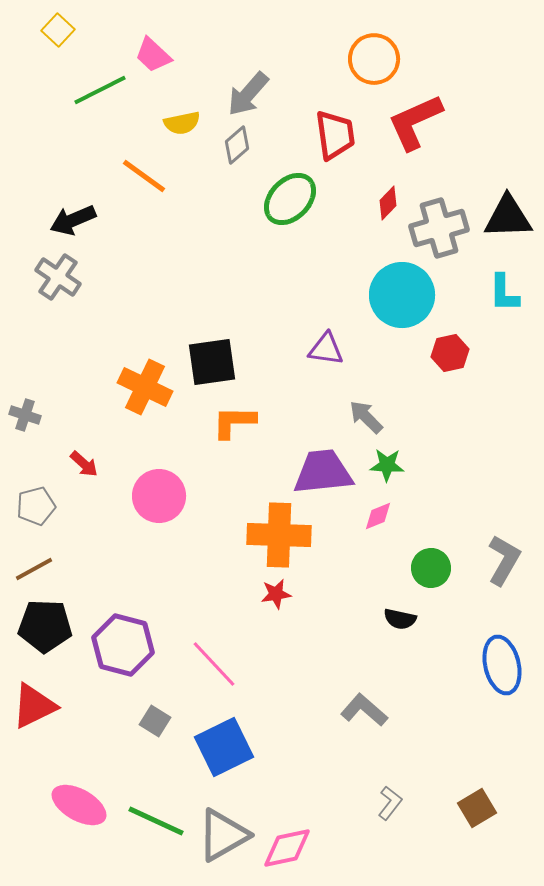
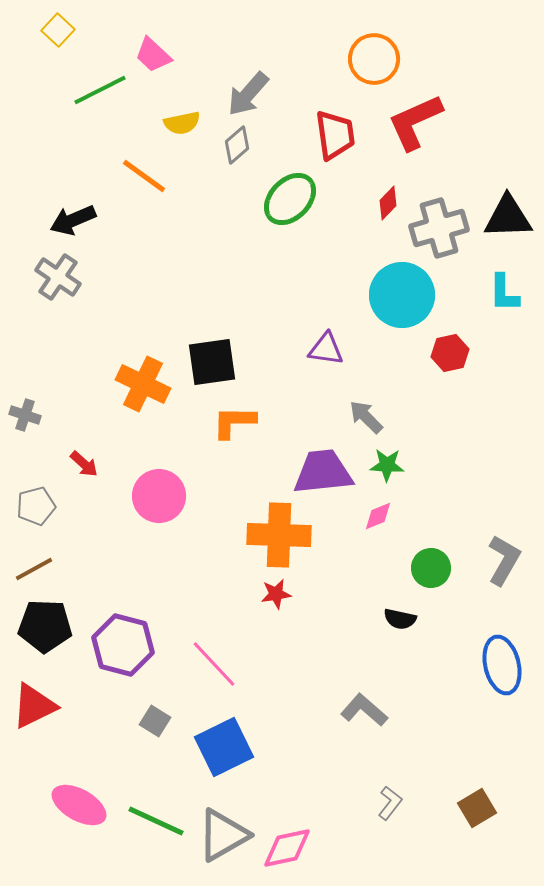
orange cross at (145, 387): moved 2 px left, 3 px up
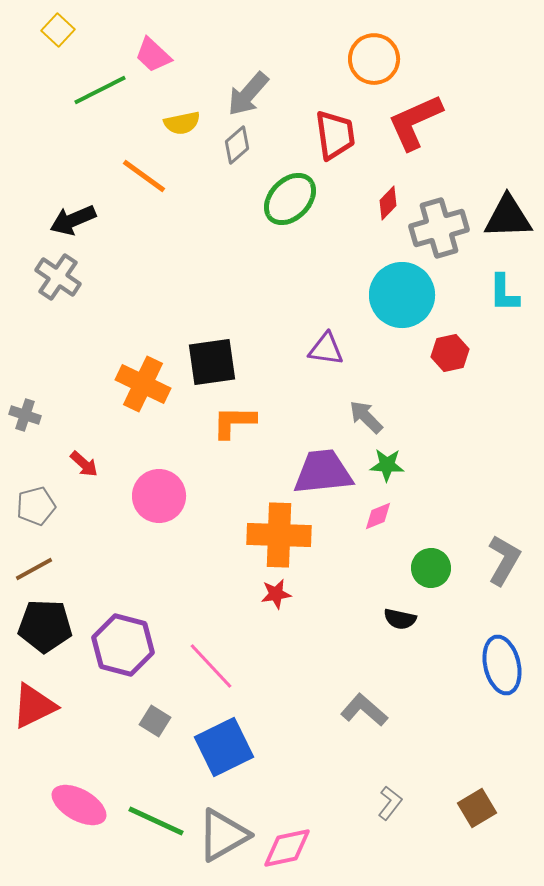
pink line at (214, 664): moved 3 px left, 2 px down
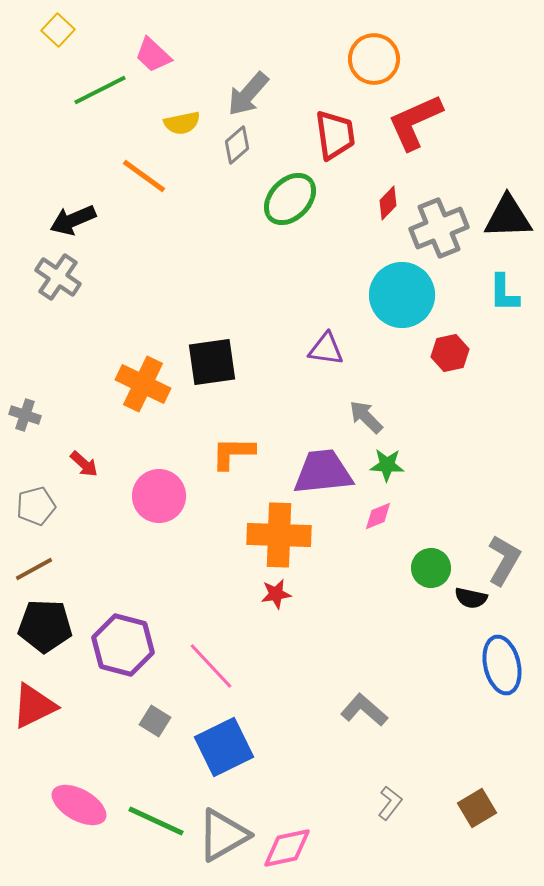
gray cross at (439, 228): rotated 6 degrees counterclockwise
orange L-shape at (234, 422): moved 1 px left, 31 px down
black semicircle at (400, 619): moved 71 px right, 21 px up
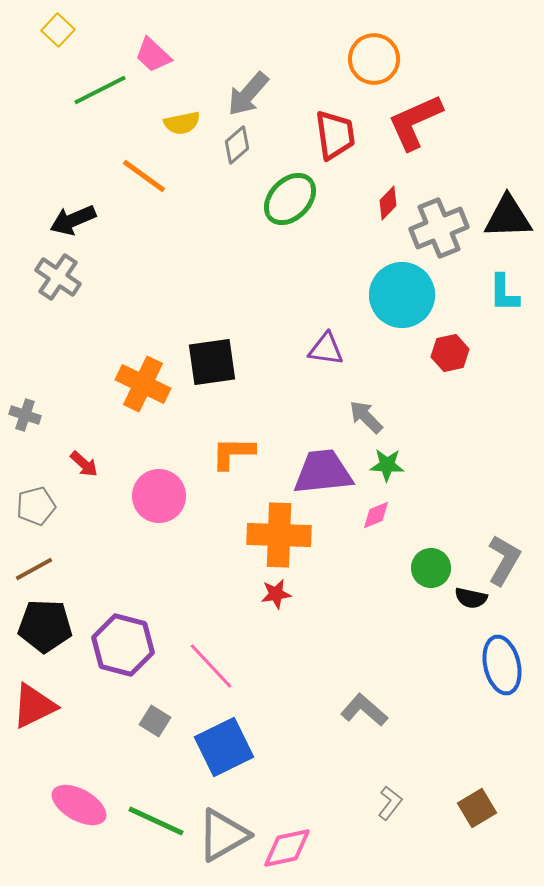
pink diamond at (378, 516): moved 2 px left, 1 px up
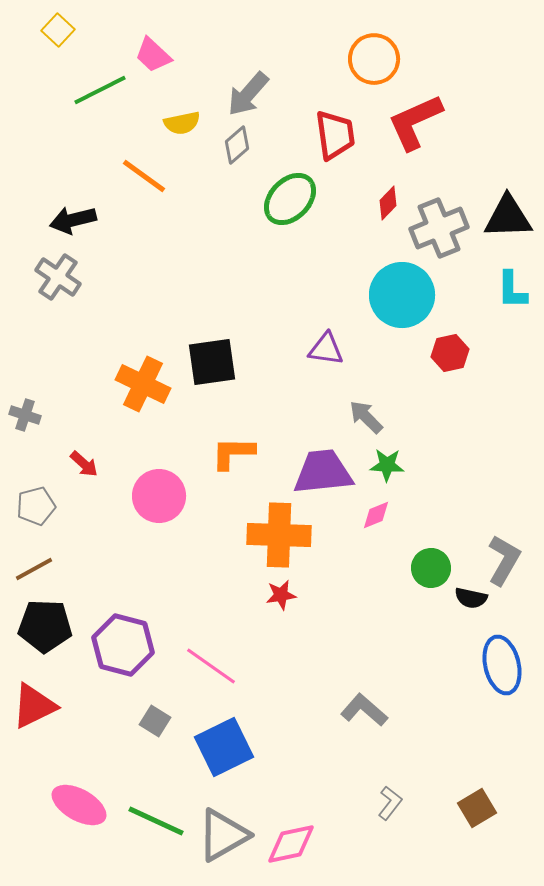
black arrow at (73, 220): rotated 9 degrees clockwise
cyan L-shape at (504, 293): moved 8 px right, 3 px up
red star at (276, 594): moved 5 px right, 1 px down
pink line at (211, 666): rotated 12 degrees counterclockwise
pink diamond at (287, 848): moved 4 px right, 4 px up
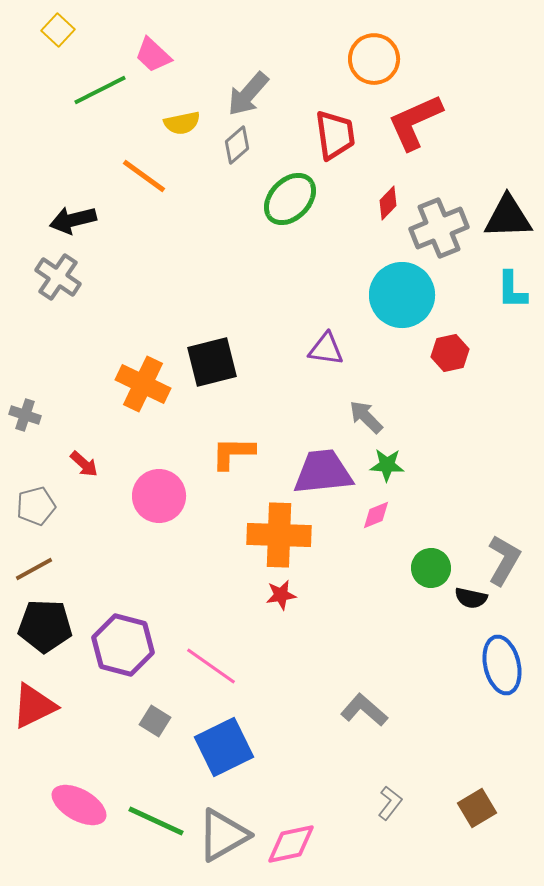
black square at (212, 362): rotated 6 degrees counterclockwise
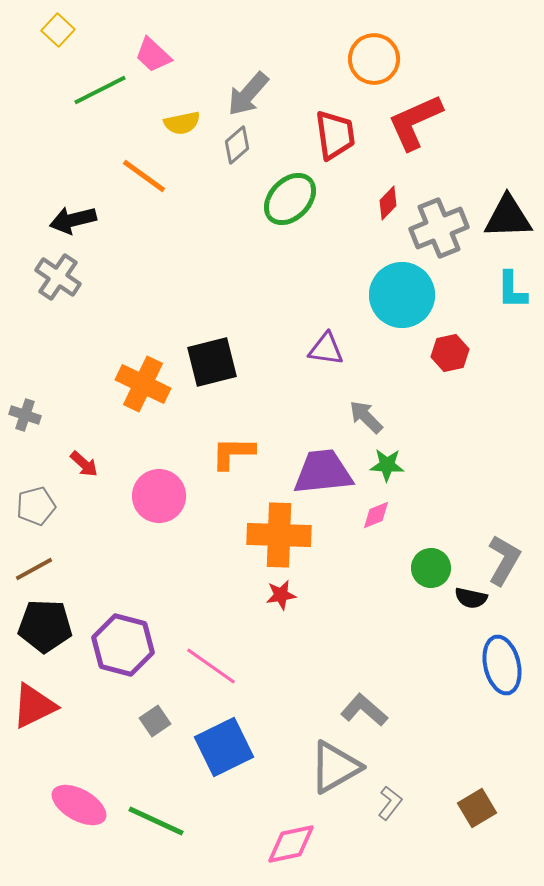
gray square at (155, 721): rotated 24 degrees clockwise
gray triangle at (223, 835): moved 112 px right, 68 px up
